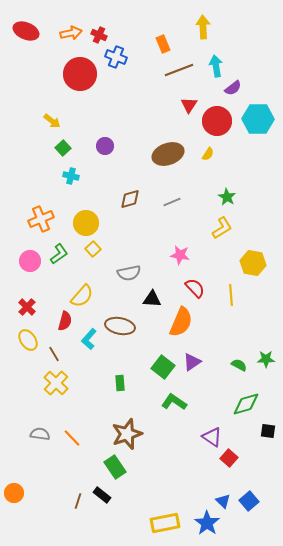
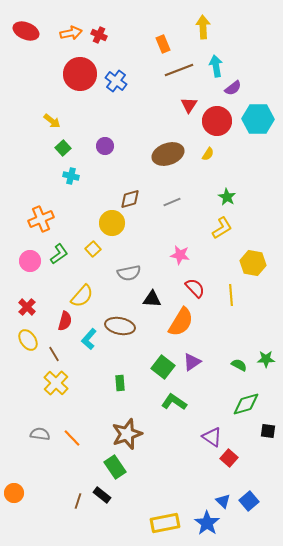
blue cross at (116, 57): moved 24 px down; rotated 15 degrees clockwise
yellow circle at (86, 223): moved 26 px right
orange semicircle at (181, 322): rotated 8 degrees clockwise
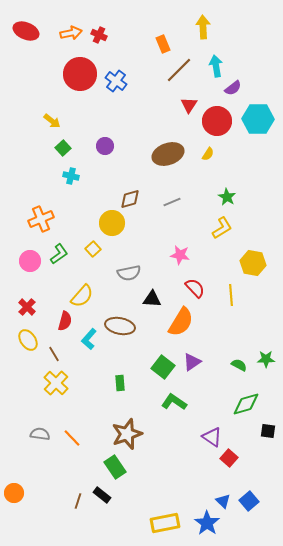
brown line at (179, 70): rotated 24 degrees counterclockwise
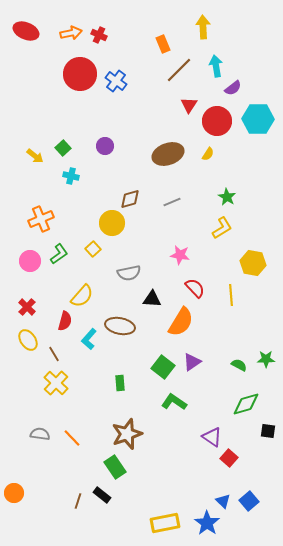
yellow arrow at (52, 121): moved 17 px left, 35 px down
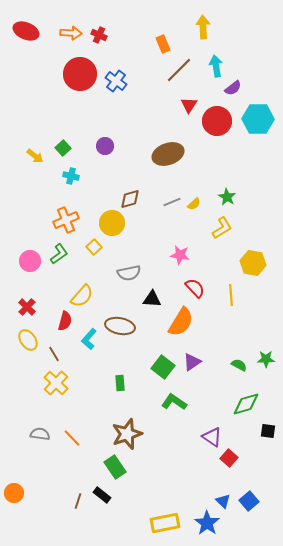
orange arrow at (71, 33): rotated 15 degrees clockwise
yellow semicircle at (208, 154): moved 14 px left, 50 px down; rotated 16 degrees clockwise
orange cross at (41, 219): moved 25 px right, 1 px down
yellow square at (93, 249): moved 1 px right, 2 px up
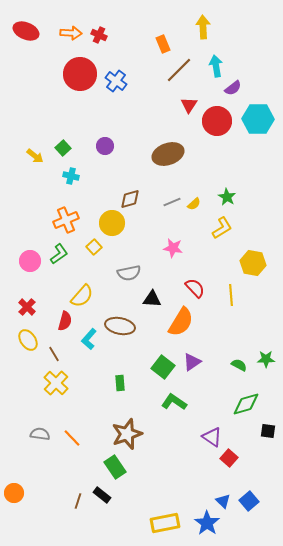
pink star at (180, 255): moved 7 px left, 7 px up
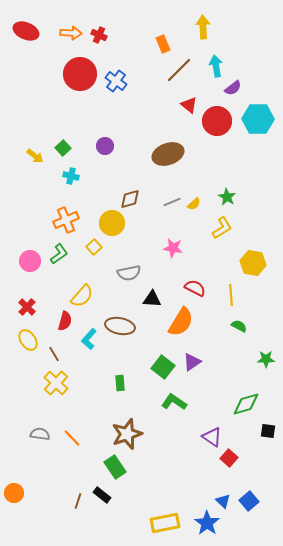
red triangle at (189, 105): rotated 24 degrees counterclockwise
red semicircle at (195, 288): rotated 20 degrees counterclockwise
green semicircle at (239, 365): moved 39 px up
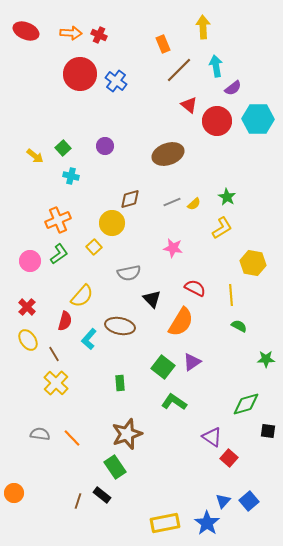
orange cross at (66, 220): moved 8 px left
black triangle at (152, 299): rotated 42 degrees clockwise
blue triangle at (223, 501): rotated 28 degrees clockwise
